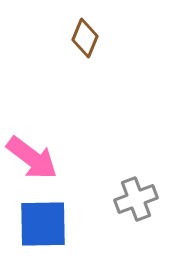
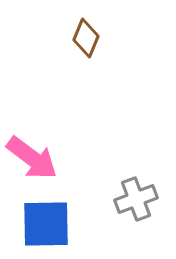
brown diamond: moved 1 px right
blue square: moved 3 px right
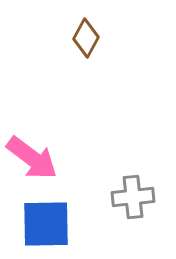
brown diamond: rotated 6 degrees clockwise
gray cross: moved 3 px left, 2 px up; rotated 15 degrees clockwise
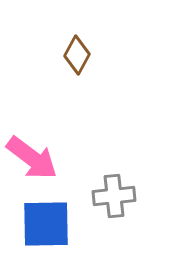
brown diamond: moved 9 px left, 17 px down
gray cross: moved 19 px left, 1 px up
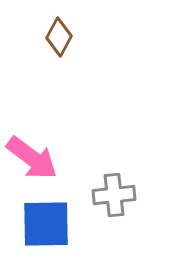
brown diamond: moved 18 px left, 18 px up
gray cross: moved 1 px up
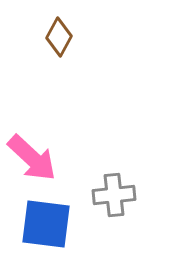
pink arrow: rotated 6 degrees clockwise
blue square: rotated 8 degrees clockwise
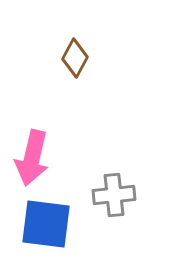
brown diamond: moved 16 px right, 21 px down
pink arrow: rotated 60 degrees clockwise
